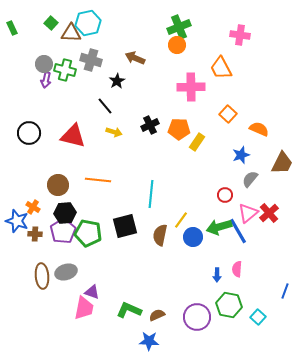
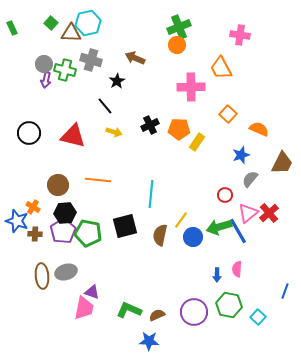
purple circle at (197, 317): moved 3 px left, 5 px up
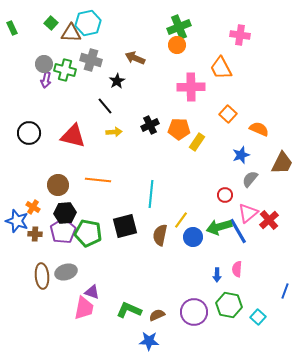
yellow arrow at (114, 132): rotated 21 degrees counterclockwise
red cross at (269, 213): moved 7 px down
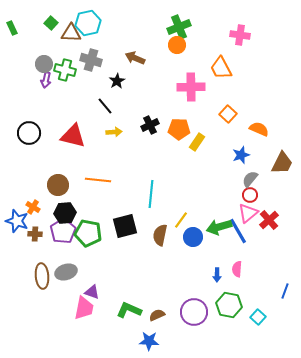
red circle at (225, 195): moved 25 px right
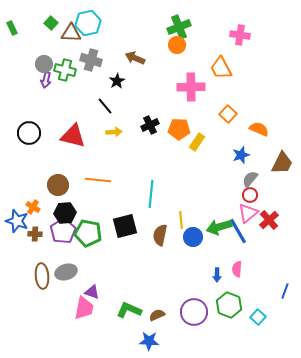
yellow line at (181, 220): rotated 42 degrees counterclockwise
green hexagon at (229, 305): rotated 10 degrees clockwise
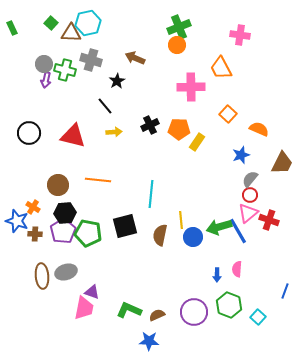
red cross at (269, 220): rotated 30 degrees counterclockwise
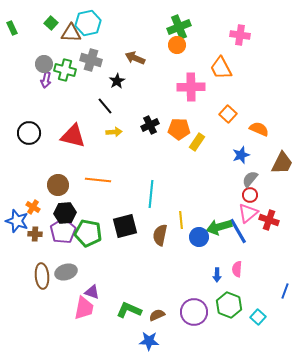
blue circle at (193, 237): moved 6 px right
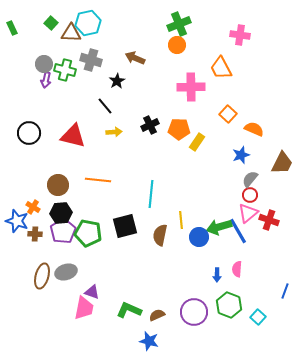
green cross at (179, 27): moved 3 px up
orange semicircle at (259, 129): moved 5 px left
black hexagon at (65, 213): moved 4 px left
brown ellipse at (42, 276): rotated 20 degrees clockwise
blue star at (149, 341): rotated 12 degrees clockwise
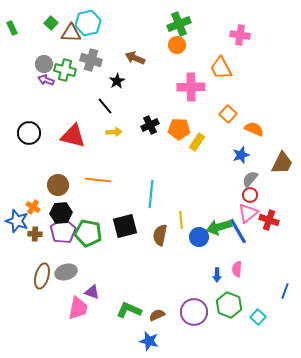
purple arrow at (46, 80): rotated 98 degrees clockwise
pink trapezoid at (84, 308): moved 6 px left
